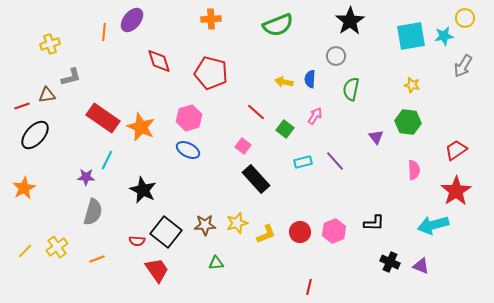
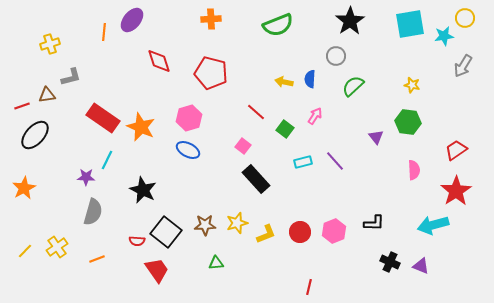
cyan square at (411, 36): moved 1 px left, 12 px up
green semicircle at (351, 89): moved 2 px right, 3 px up; rotated 35 degrees clockwise
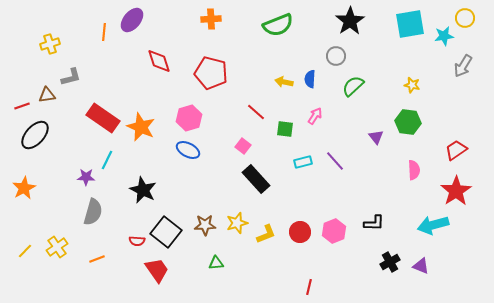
green square at (285, 129): rotated 30 degrees counterclockwise
black cross at (390, 262): rotated 36 degrees clockwise
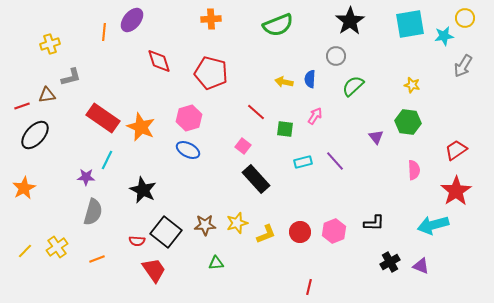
red trapezoid at (157, 270): moved 3 px left
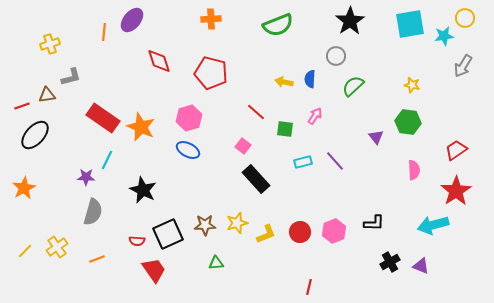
black square at (166, 232): moved 2 px right, 2 px down; rotated 28 degrees clockwise
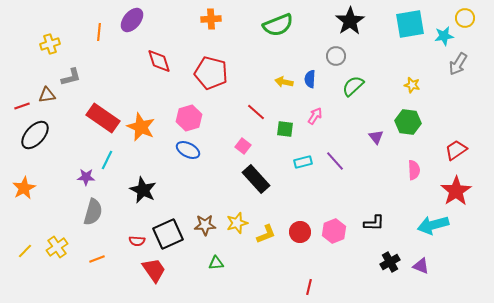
orange line at (104, 32): moved 5 px left
gray arrow at (463, 66): moved 5 px left, 2 px up
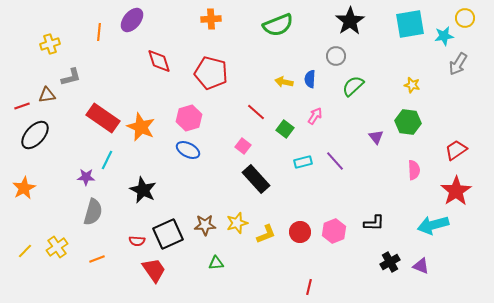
green square at (285, 129): rotated 30 degrees clockwise
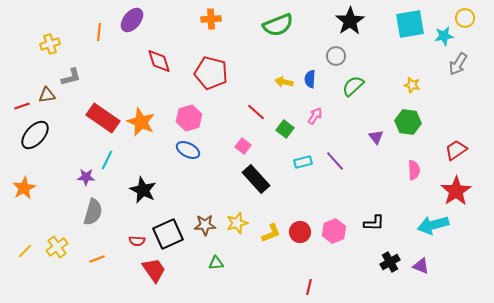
orange star at (141, 127): moved 5 px up
yellow L-shape at (266, 234): moved 5 px right, 1 px up
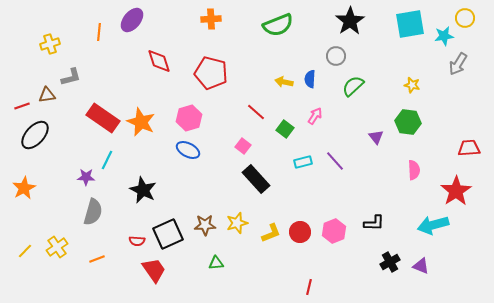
red trapezoid at (456, 150): moved 13 px right, 2 px up; rotated 30 degrees clockwise
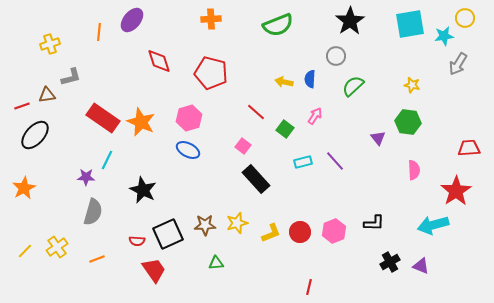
purple triangle at (376, 137): moved 2 px right, 1 px down
